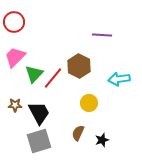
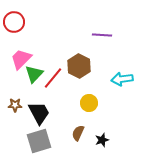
pink trapezoid: moved 6 px right, 2 px down
cyan arrow: moved 3 px right
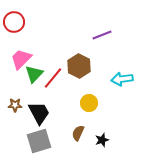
purple line: rotated 24 degrees counterclockwise
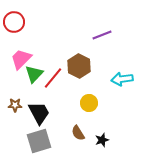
brown semicircle: rotated 56 degrees counterclockwise
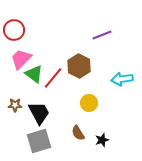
red circle: moved 8 px down
green triangle: rotated 36 degrees counterclockwise
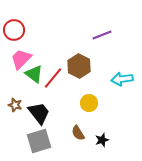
brown star: rotated 16 degrees clockwise
black trapezoid: rotated 10 degrees counterclockwise
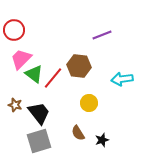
brown hexagon: rotated 20 degrees counterclockwise
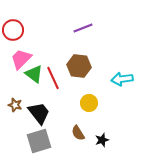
red circle: moved 1 px left
purple line: moved 19 px left, 7 px up
red line: rotated 65 degrees counterclockwise
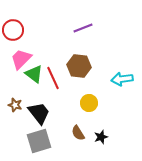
black star: moved 1 px left, 3 px up
